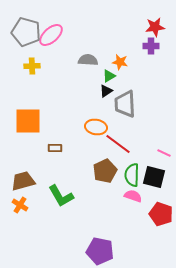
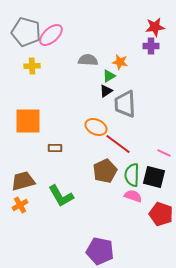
orange ellipse: rotated 15 degrees clockwise
orange cross: rotated 28 degrees clockwise
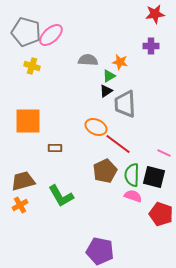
red star: moved 13 px up
yellow cross: rotated 21 degrees clockwise
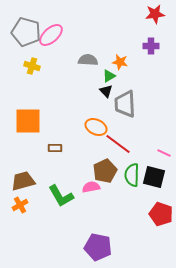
black triangle: rotated 40 degrees counterclockwise
pink semicircle: moved 42 px left, 9 px up; rotated 30 degrees counterclockwise
purple pentagon: moved 2 px left, 4 px up
